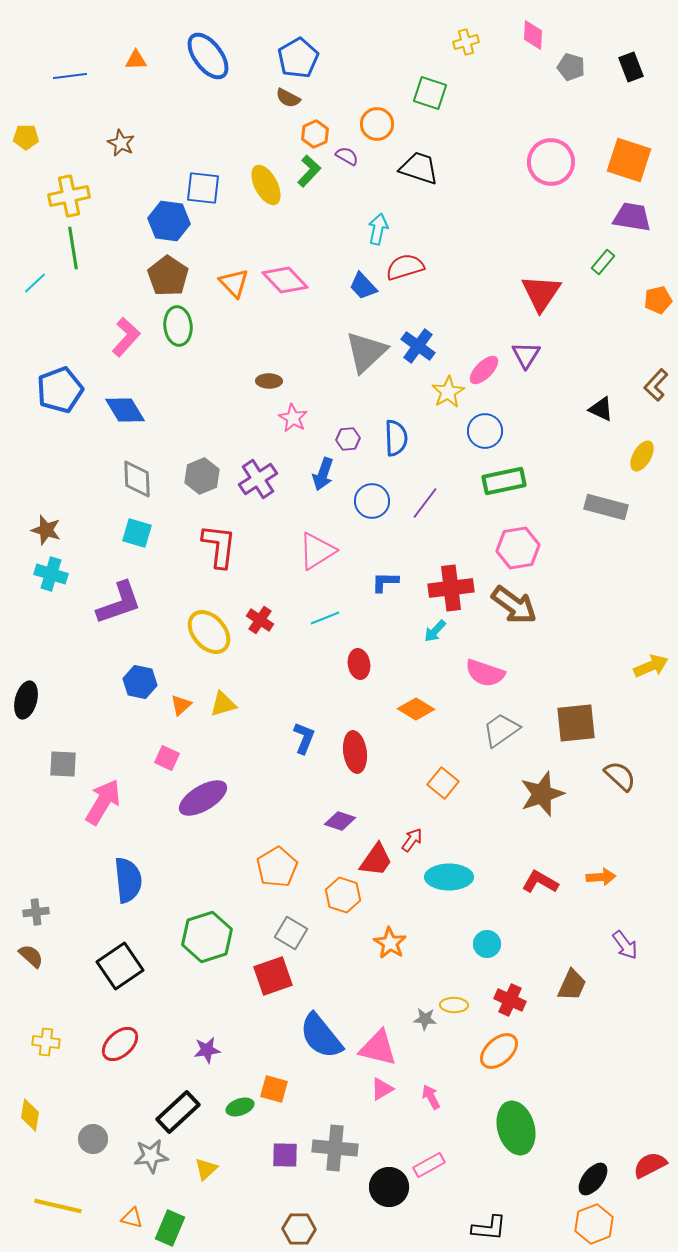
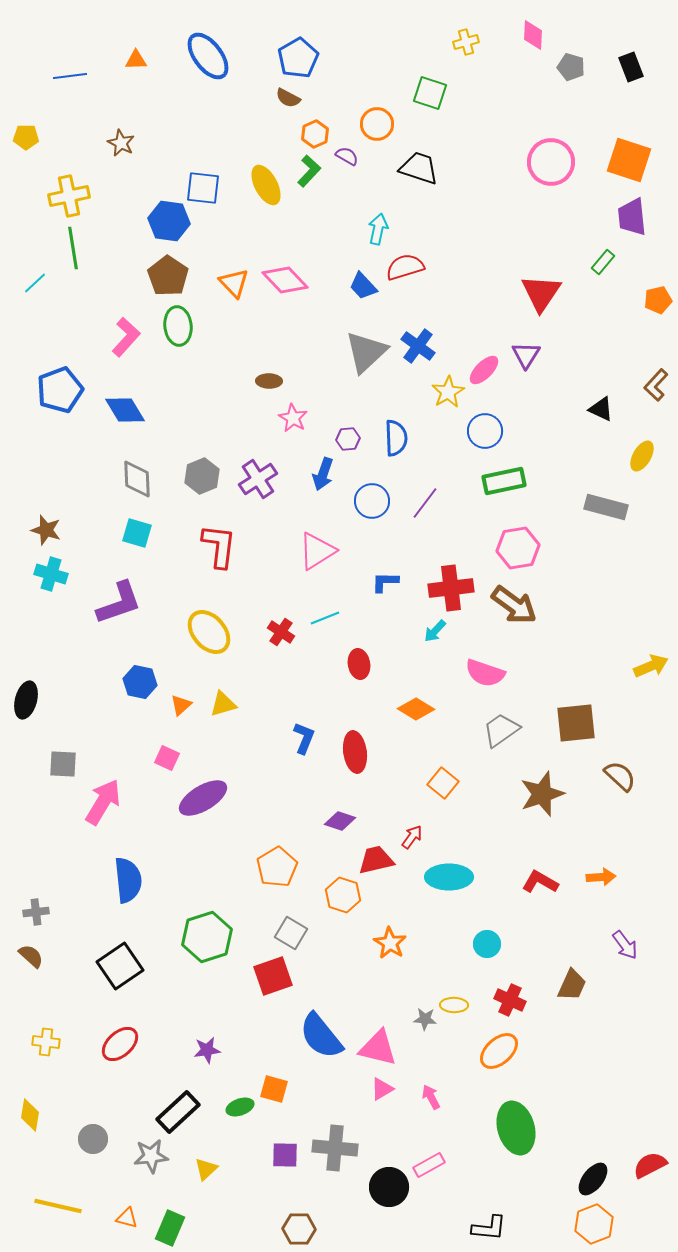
purple trapezoid at (632, 217): rotated 105 degrees counterclockwise
red cross at (260, 620): moved 21 px right, 12 px down
red arrow at (412, 840): moved 3 px up
red trapezoid at (376, 860): rotated 138 degrees counterclockwise
orange triangle at (132, 1218): moved 5 px left
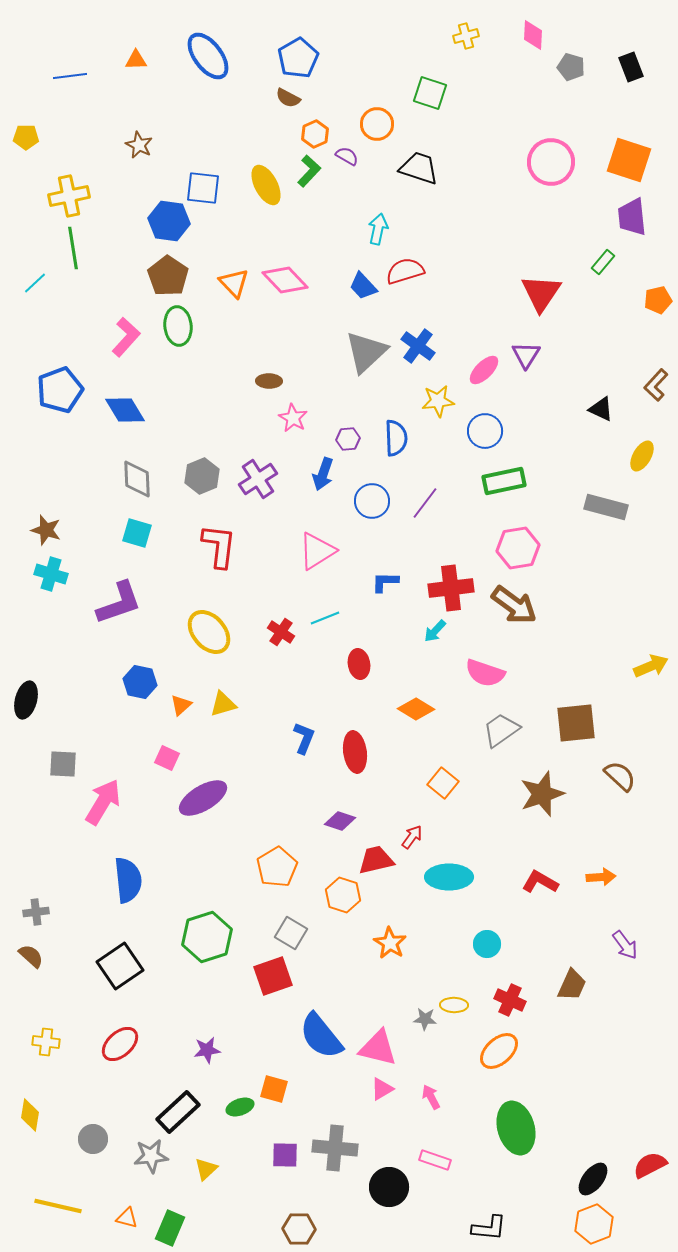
yellow cross at (466, 42): moved 6 px up
brown star at (121, 143): moved 18 px right, 2 px down
red semicircle at (405, 267): moved 4 px down
yellow star at (448, 392): moved 10 px left, 9 px down; rotated 24 degrees clockwise
pink rectangle at (429, 1165): moved 6 px right, 5 px up; rotated 48 degrees clockwise
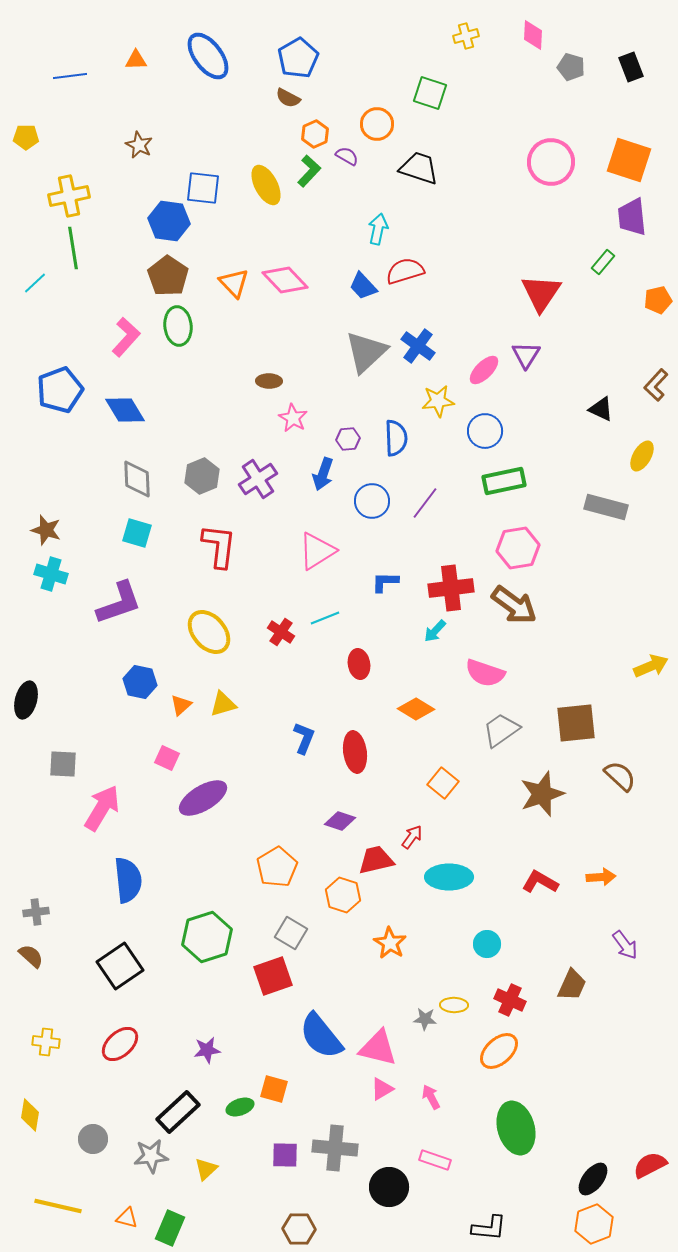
pink arrow at (103, 802): moved 1 px left, 6 px down
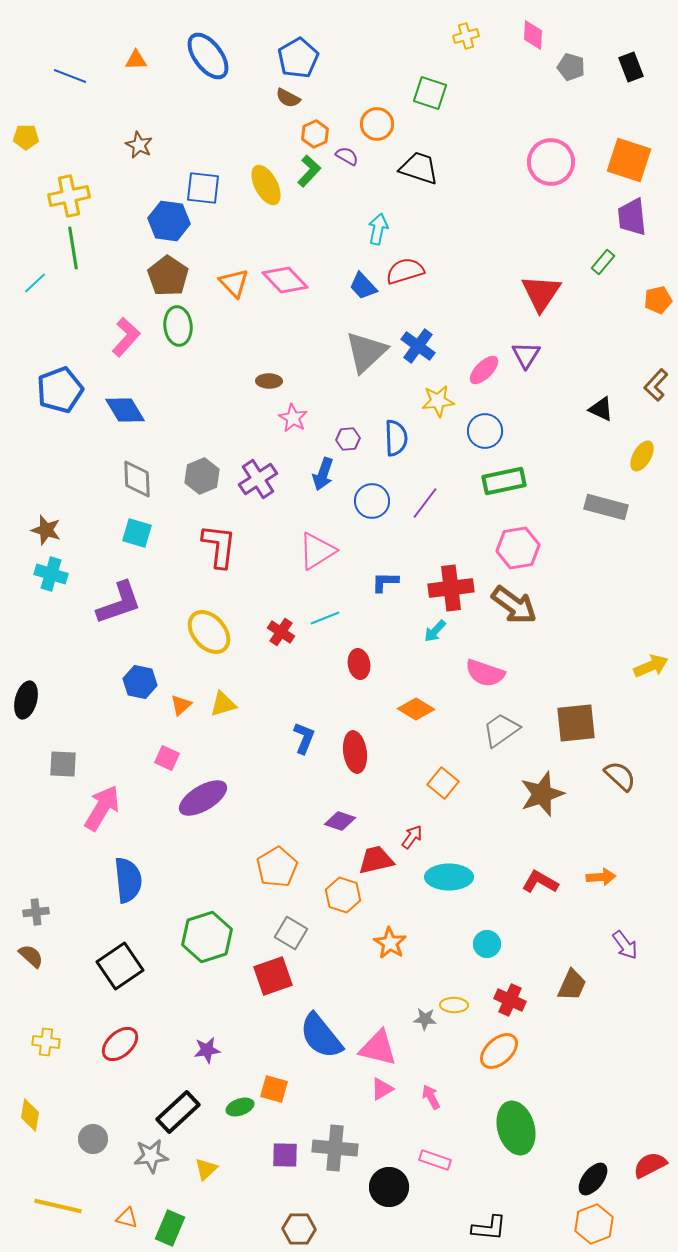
blue line at (70, 76): rotated 28 degrees clockwise
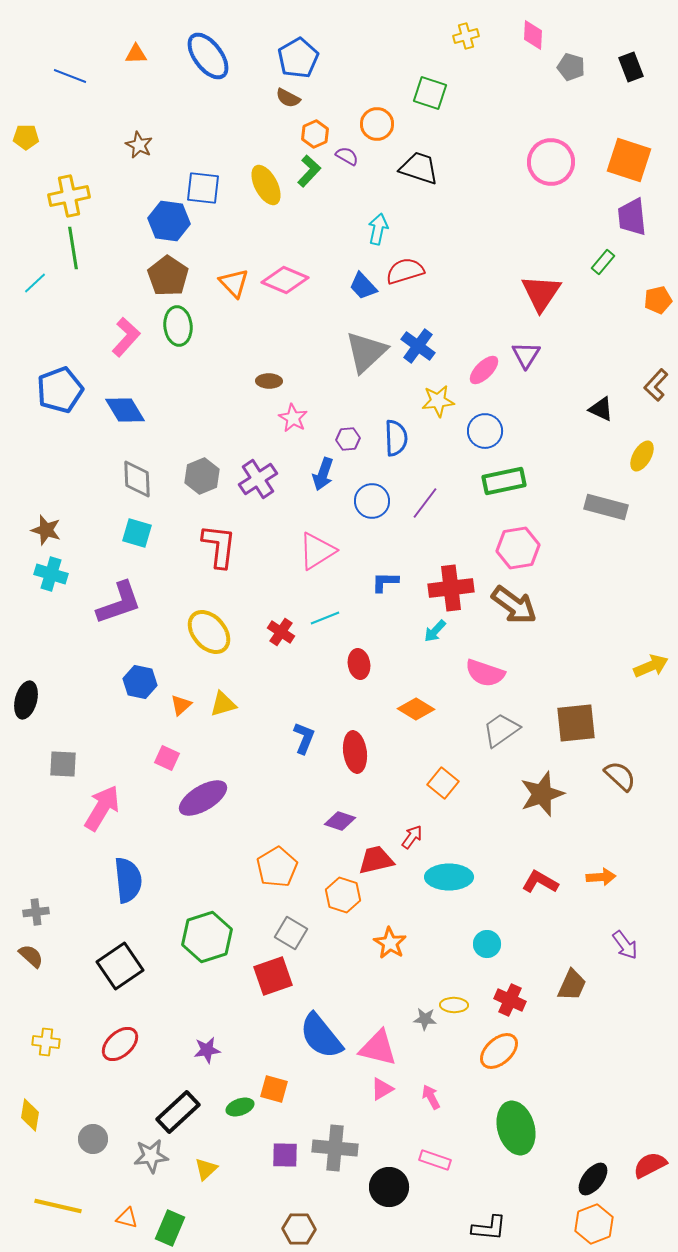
orange triangle at (136, 60): moved 6 px up
pink diamond at (285, 280): rotated 24 degrees counterclockwise
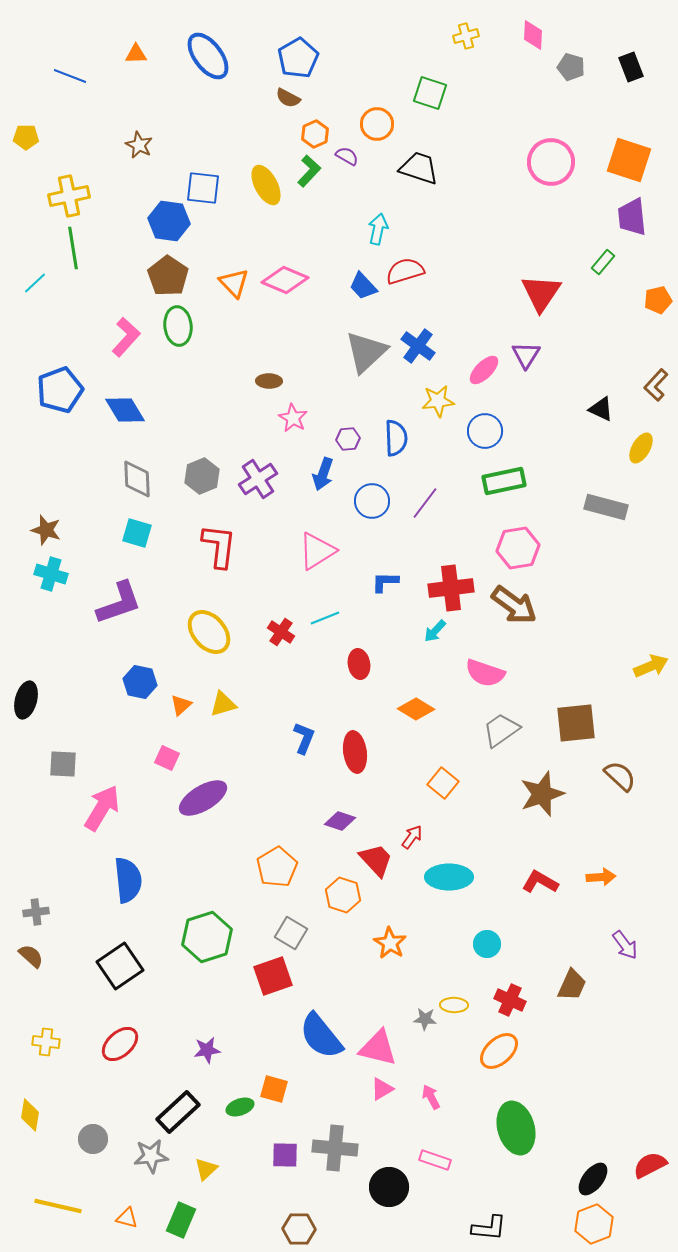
yellow ellipse at (642, 456): moved 1 px left, 8 px up
red trapezoid at (376, 860): rotated 60 degrees clockwise
green rectangle at (170, 1228): moved 11 px right, 8 px up
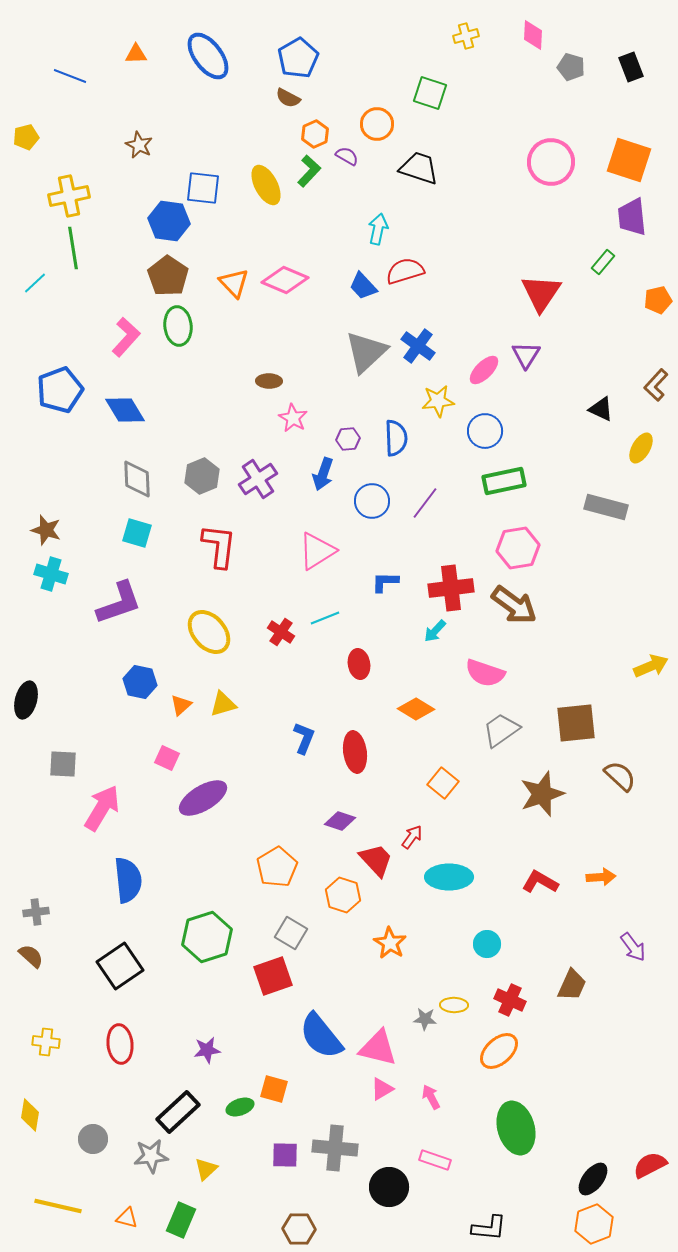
yellow pentagon at (26, 137): rotated 15 degrees counterclockwise
purple arrow at (625, 945): moved 8 px right, 2 px down
red ellipse at (120, 1044): rotated 54 degrees counterclockwise
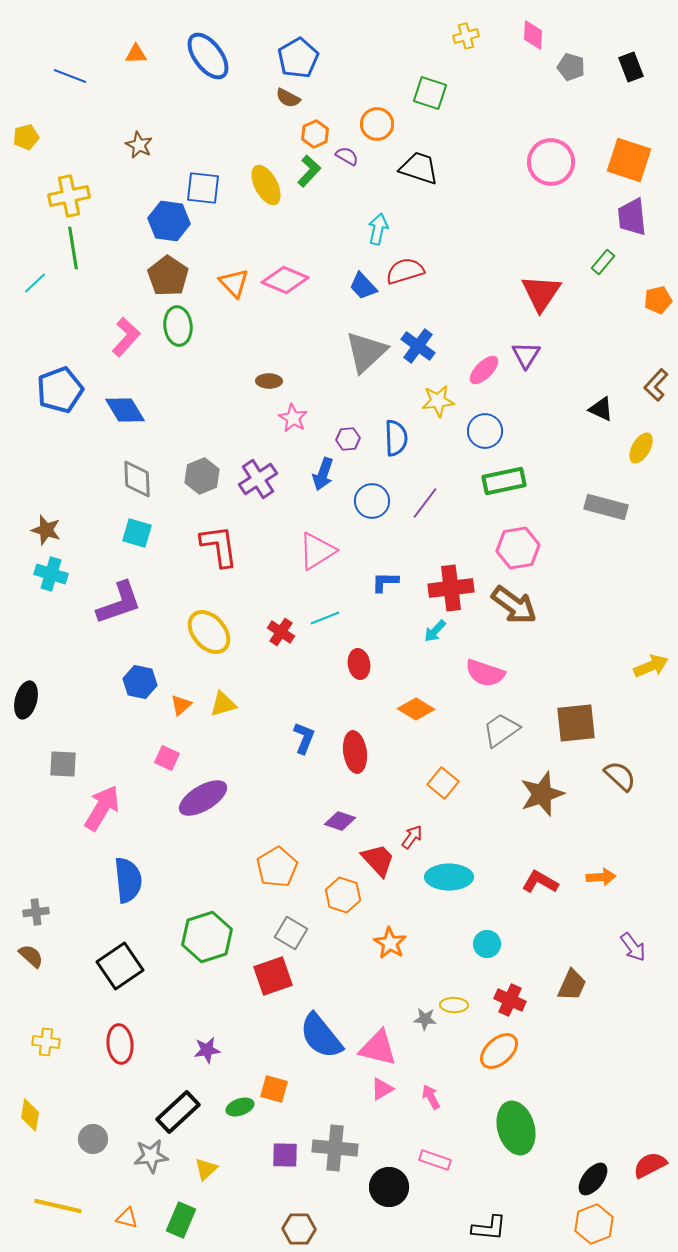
red L-shape at (219, 546): rotated 15 degrees counterclockwise
red trapezoid at (376, 860): moved 2 px right
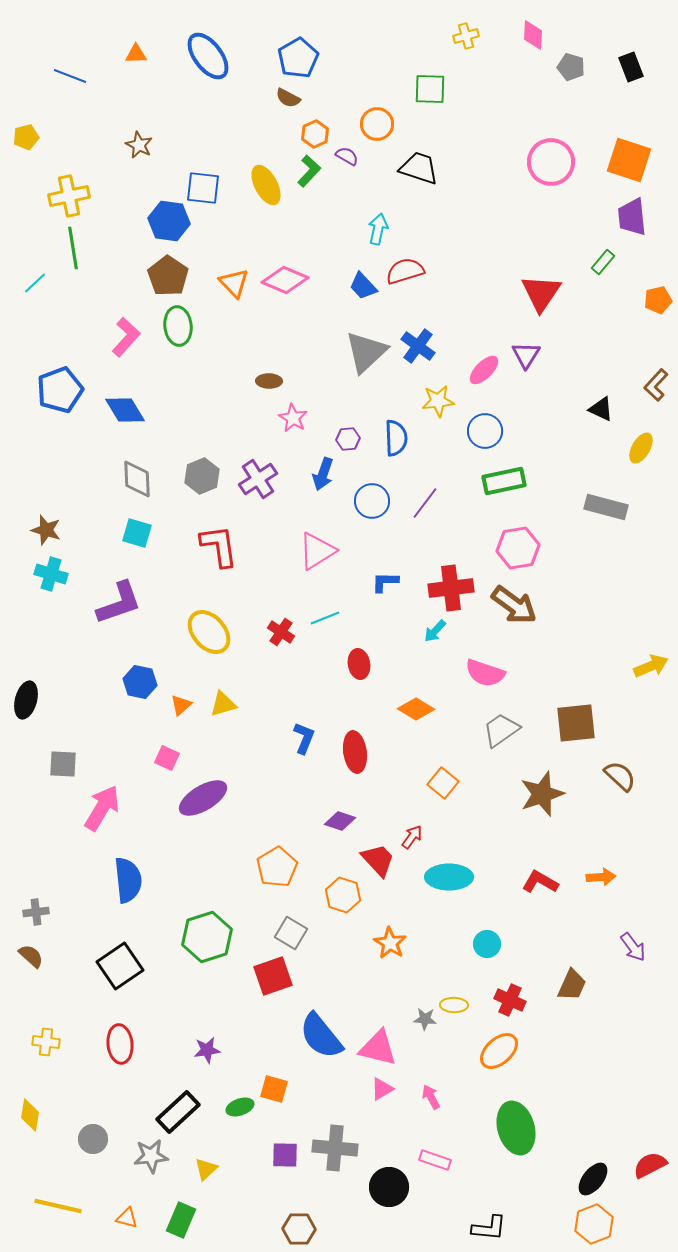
green square at (430, 93): moved 4 px up; rotated 16 degrees counterclockwise
